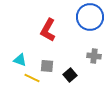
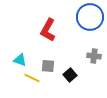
gray square: moved 1 px right
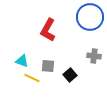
cyan triangle: moved 2 px right, 1 px down
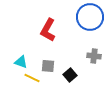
cyan triangle: moved 1 px left, 1 px down
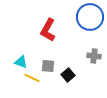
black square: moved 2 px left
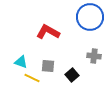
red L-shape: moved 2 px down; rotated 90 degrees clockwise
black square: moved 4 px right
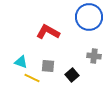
blue circle: moved 1 px left
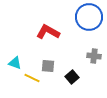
cyan triangle: moved 6 px left, 1 px down
black square: moved 2 px down
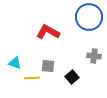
yellow line: rotated 28 degrees counterclockwise
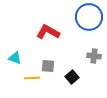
cyan triangle: moved 5 px up
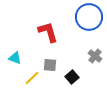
red L-shape: rotated 45 degrees clockwise
gray cross: moved 1 px right; rotated 32 degrees clockwise
gray square: moved 2 px right, 1 px up
yellow line: rotated 42 degrees counterclockwise
